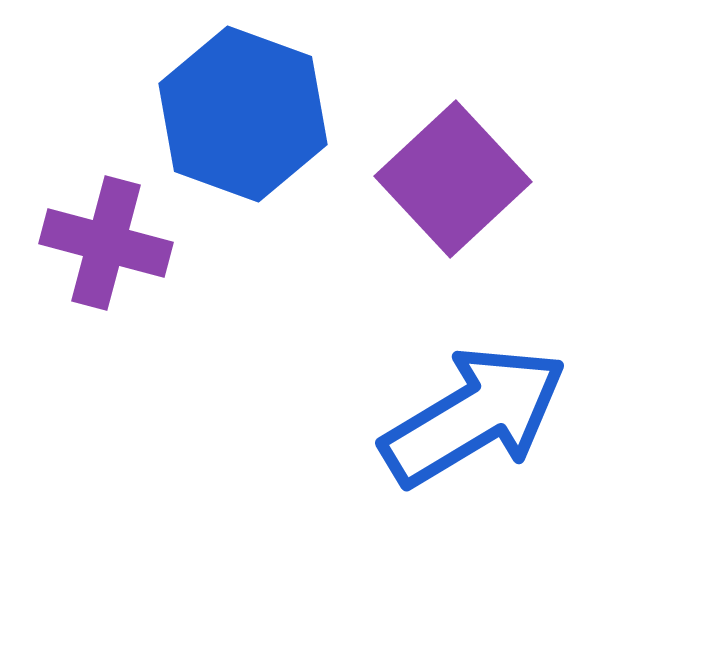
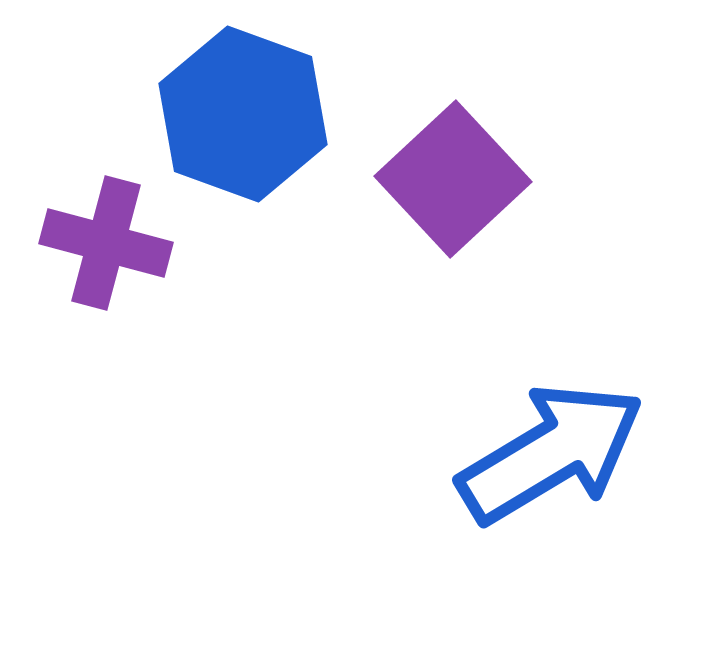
blue arrow: moved 77 px right, 37 px down
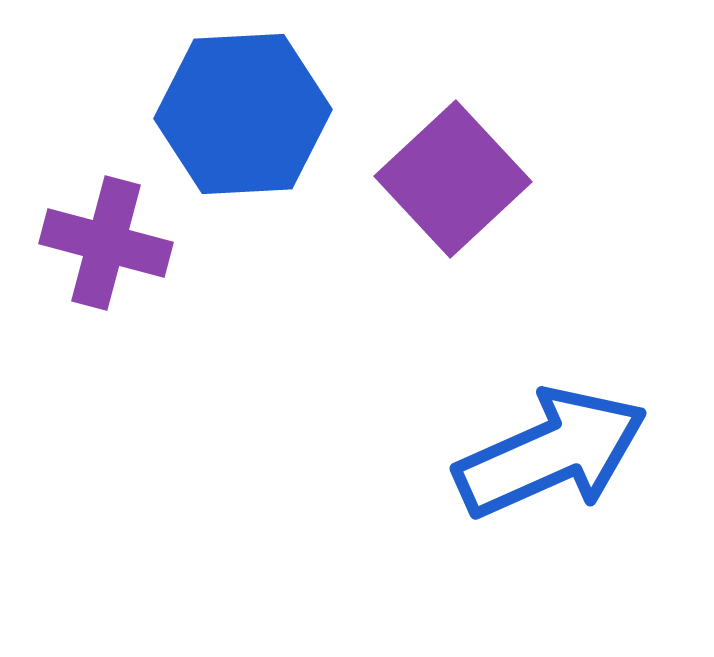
blue hexagon: rotated 23 degrees counterclockwise
blue arrow: rotated 7 degrees clockwise
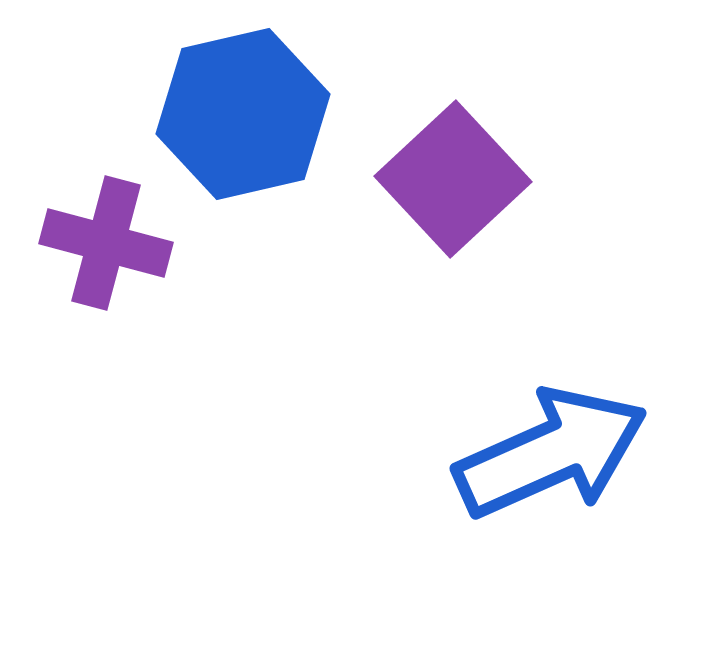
blue hexagon: rotated 10 degrees counterclockwise
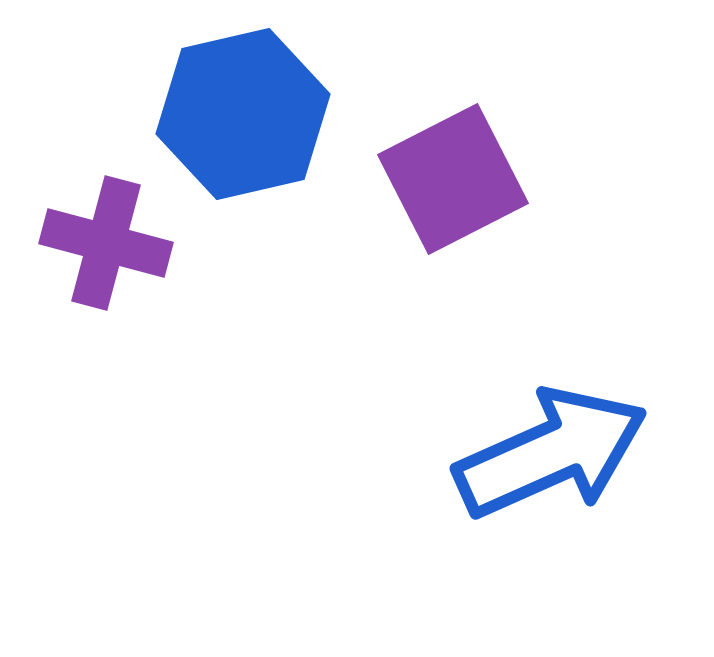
purple square: rotated 16 degrees clockwise
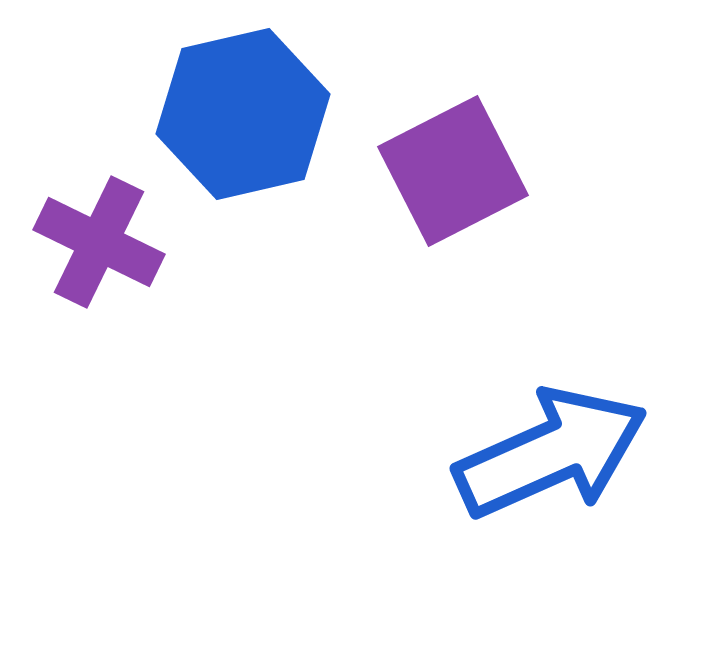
purple square: moved 8 px up
purple cross: moved 7 px left, 1 px up; rotated 11 degrees clockwise
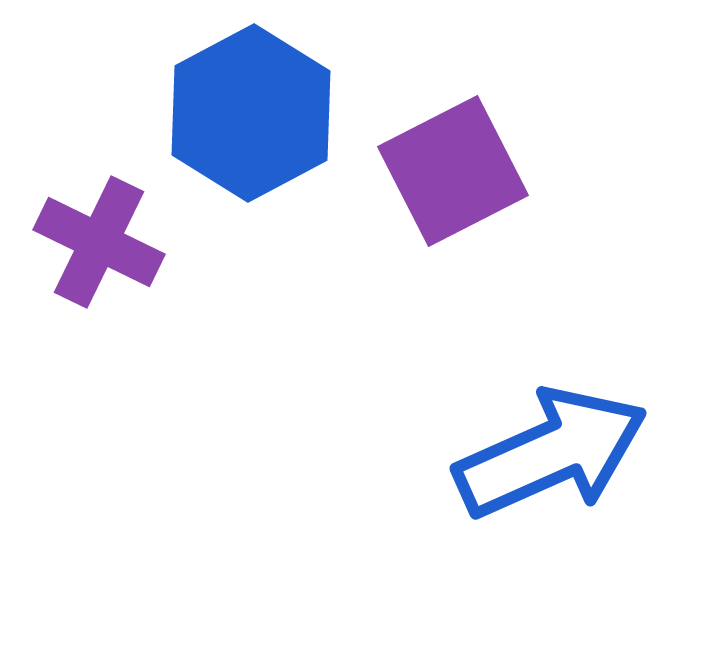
blue hexagon: moved 8 px right, 1 px up; rotated 15 degrees counterclockwise
